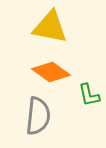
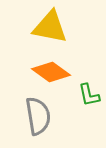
gray semicircle: rotated 15 degrees counterclockwise
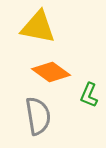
yellow triangle: moved 12 px left
green L-shape: rotated 35 degrees clockwise
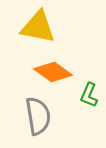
orange diamond: moved 2 px right
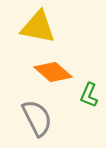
orange diamond: rotated 6 degrees clockwise
gray semicircle: moved 1 px left, 2 px down; rotated 18 degrees counterclockwise
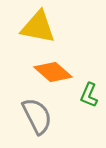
gray semicircle: moved 2 px up
